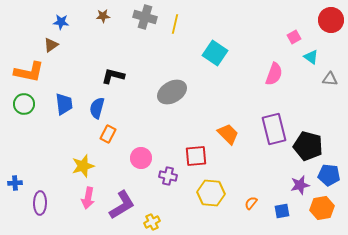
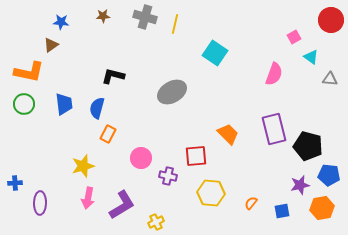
yellow cross: moved 4 px right
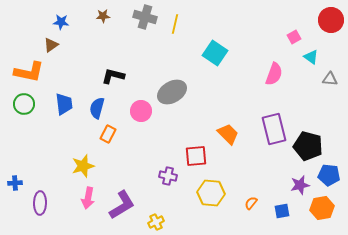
pink circle: moved 47 px up
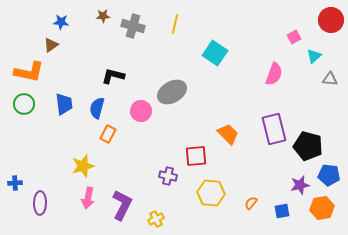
gray cross: moved 12 px left, 9 px down
cyan triangle: moved 3 px right, 1 px up; rotated 42 degrees clockwise
purple L-shape: rotated 32 degrees counterclockwise
yellow cross: moved 3 px up
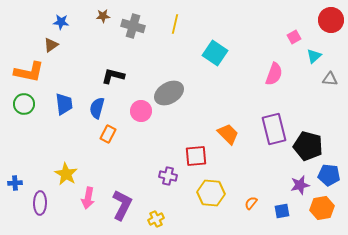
gray ellipse: moved 3 px left, 1 px down
yellow star: moved 17 px left, 8 px down; rotated 25 degrees counterclockwise
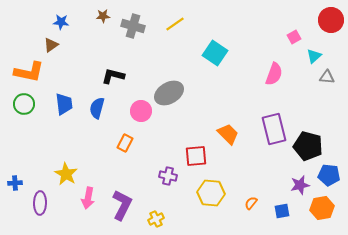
yellow line: rotated 42 degrees clockwise
gray triangle: moved 3 px left, 2 px up
orange rectangle: moved 17 px right, 9 px down
